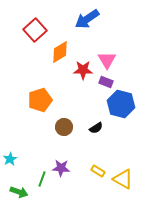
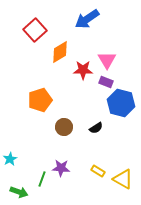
blue hexagon: moved 1 px up
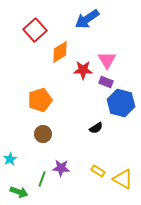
brown circle: moved 21 px left, 7 px down
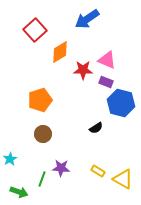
pink triangle: rotated 36 degrees counterclockwise
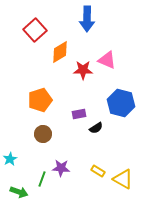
blue arrow: rotated 55 degrees counterclockwise
purple rectangle: moved 27 px left, 32 px down; rotated 32 degrees counterclockwise
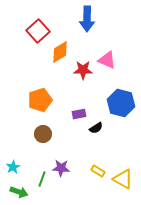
red square: moved 3 px right, 1 px down
cyan star: moved 3 px right, 8 px down
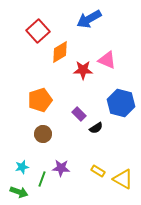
blue arrow: moved 2 px right; rotated 60 degrees clockwise
purple rectangle: rotated 56 degrees clockwise
cyan star: moved 9 px right; rotated 16 degrees clockwise
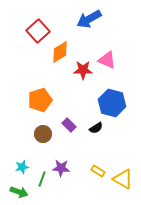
blue hexagon: moved 9 px left
purple rectangle: moved 10 px left, 11 px down
